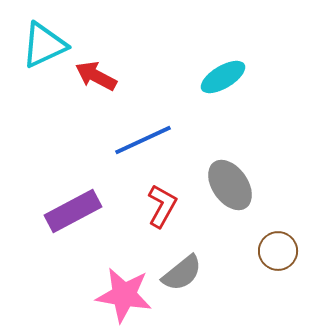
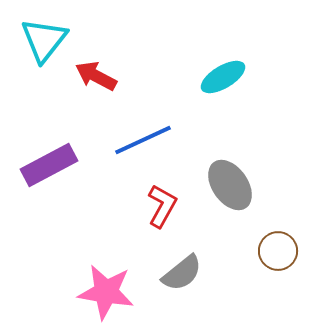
cyan triangle: moved 5 px up; rotated 27 degrees counterclockwise
purple rectangle: moved 24 px left, 46 px up
pink star: moved 18 px left, 3 px up
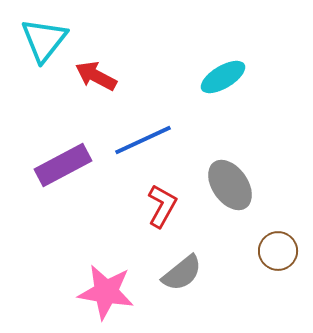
purple rectangle: moved 14 px right
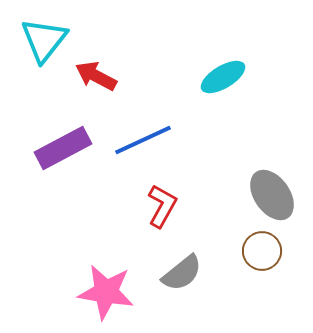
purple rectangle: moved 17 px up
gray ellipse: moved 42 px right, 10 px down
brown circle: moved 16 px left
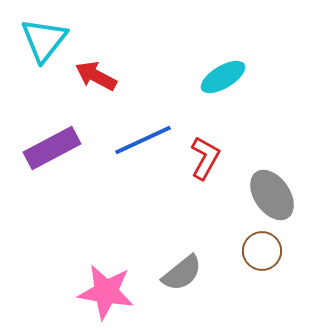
purple rectangle: moved 11 px left
red L-shape: moved 43 px right, 48 px up
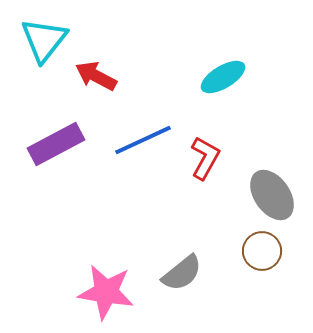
purple rectangle: moved 4 px right, 4 px up
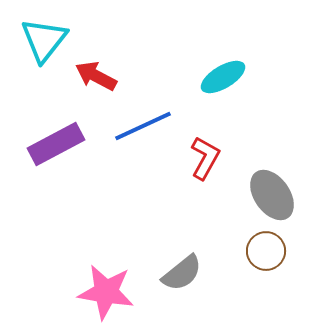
blue line: moved 14 px up
brown circle: moved 4 px right
